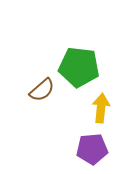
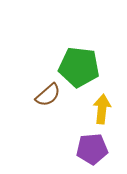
brown semicircle: moved 6 px right, 5 px down
yellow arrow: moved 1 px right, 1 px down
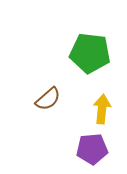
green pentagon: moved 11 px right, 14 px up
brown semicircle: moved 4 px down
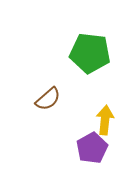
yellow arrow: moved 3 px right, 11 px down
purple pentagon: moved 1 px up; rotated 24 degrees counterclockwise
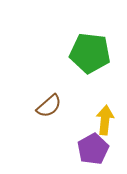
brown semicircle: moved 1 px right, 7 px down
purple pentagon: moved 1 px right, 1 px down
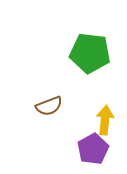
brown semicircle: rotated 20 degrees clockwise
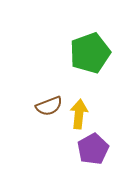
green pentagon: rotated 27 degrees counterclockwise
yellow arrow: moved 26 px left, 6 px up
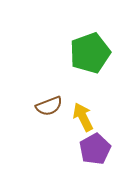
yellow arrow: moved 4 px right, 3 px down; rotated 32 degrees counterclockwise
purple pentagon: moved 2 px right
